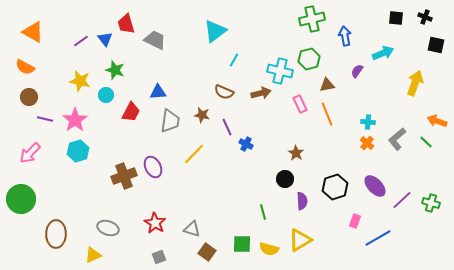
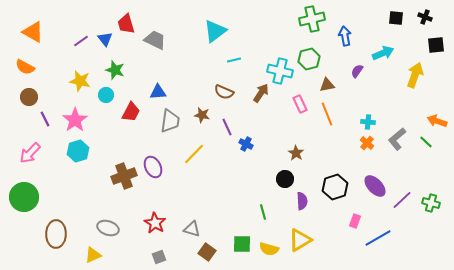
black square at (436, 45): rotated 18 degrees counterclockwise
cyan line at (234, 60): rotated 48 degrees clockwise
yellow arrow at (415, 83): moved 8 px up
brown arrow at (261, 93): rotated 42 degrees counterclockwise
purple line at (45, 119): rotated 49 degrees clockwise
green circle at (21, 199): moved 3 px right, 2 px up
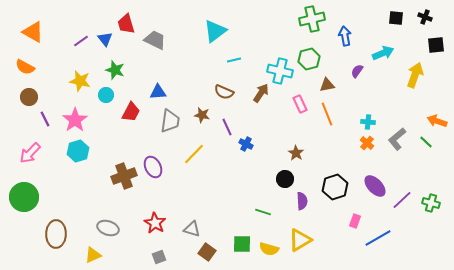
green line at (263, 212): rotated 56 degrees counterclockwise
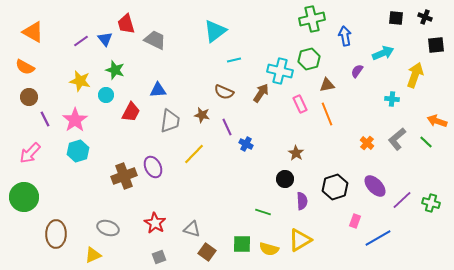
blue triangle at (158, 92): moved 2 px up
cyan cross at (368, 122): moved 24 px right, 23 px up
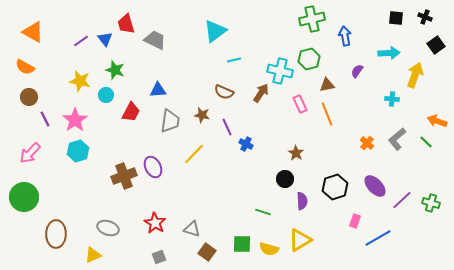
black square at (436, 45): rotated 30 degrees counterclockwise
cyan arrow at (383, 53): moved 6 px right; rotated 20 degrees clockwise
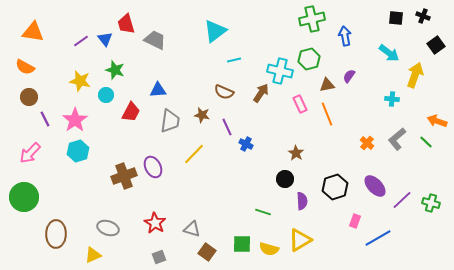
black cross at (425, 17): moved 2 px left, 1 px up
orange triangle at (33, 32): rotated 20 degrees counterclockwise
cyan arrow at (389, 53): rotated 40 degrees clockwise
purple semicircle at (357, 71): moved 8 px left, 5 px down
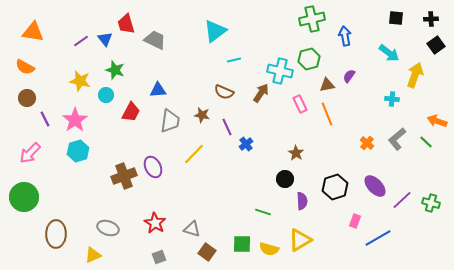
black cross at (423, 16): moved 8 px right, 3 px down; rotated 24 degrees counterclockwise
brown circle at (29, 97): moved 2 px left, 1 px down
blue cross at (246, 144): rotated 24 degrees clockwise
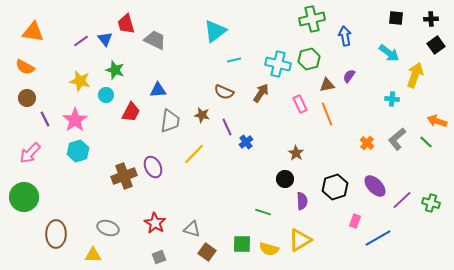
cyan cross at (280, 71): moved 2 px left, 7 px up
blue cross at (246, 144): moved 2 px up
yellow triangle at (93, 255): rotated 24 degrees clockwise
